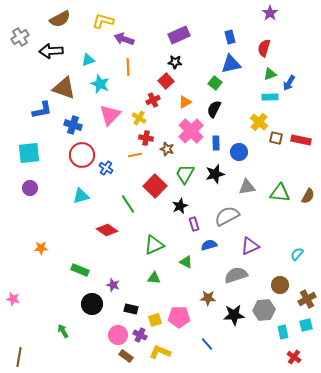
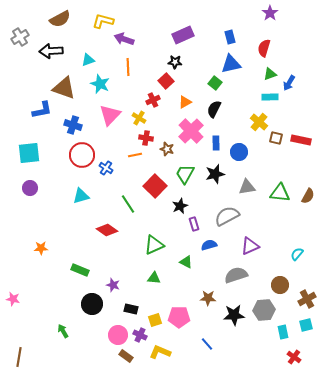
purple rectangle at (179, 35): moved 4 px right
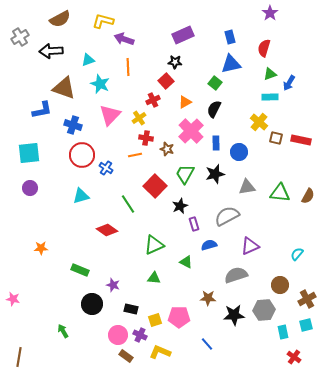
yellow cross at (139, 118): rotated 24 degrees clockwise
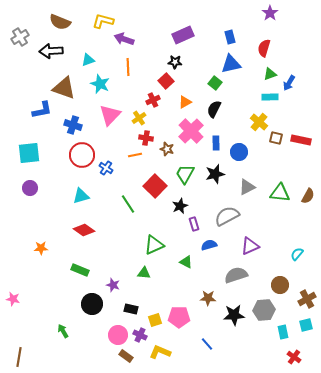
brown semicircle at (60, 19): moved 3 px down; rotated 50 degrees clockwise
gray triangle at (247, 187): rotated 18 degrees counterclockwise
red diamond at (107, 230): moved 23 px left
green triangle at (154, 278): moved 10 px left, 5 px up
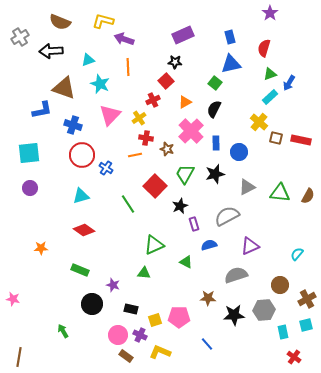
cyan rectangle at (270, 97): rotated 42 degrees counterclockwise
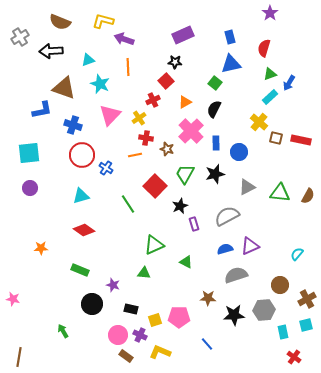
blue semicircle at (209, 245): moved 16 px right, 4 px down
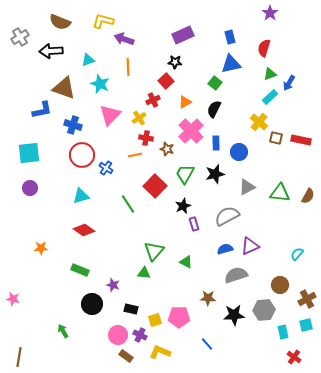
black star at (180, 206): moved 3 px right
green triangle at (154, 245): moved 6 px down; rotated 25 degrees counterclockwise
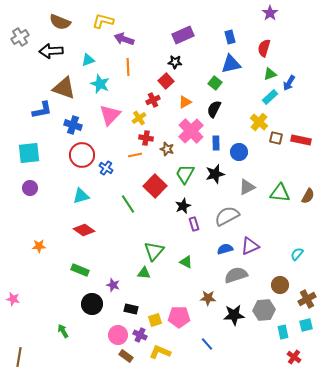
orange star at (41, 248): moved 2 px left, 2 px up
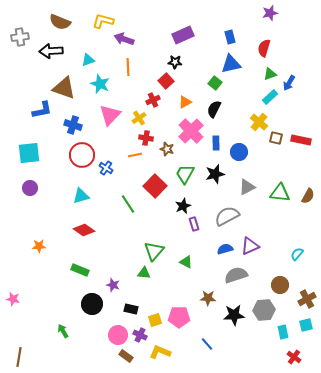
purple star at (270, 13): rotated 21 degrees clockwise
gray cross at (20, 37): rotated 24 degrees clockwise
